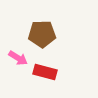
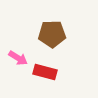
brown pentagon: moved 10 px right
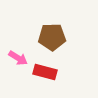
brown pentagon: moved 3 px down
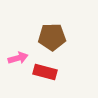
pink arrow: rotated 48 degrees counterclockwise
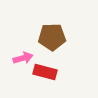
pink arrow: moved 5 px right
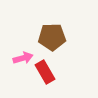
red rectangle: rotated 45 degrees clockwise
